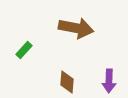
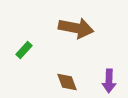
brown diamond: rotated 25 degrees counterclockwise
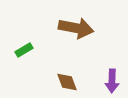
green rectangle: rotated 18 degrees clockwise
purple arrow: moved 3 px right
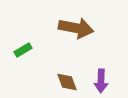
green rectangle: moved 1 px left
purple arrow: moved 11 px left
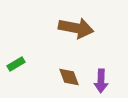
green rectangle: moved 7 px left, 14 px down
brown diamond: moved 2 px right, 5 px up
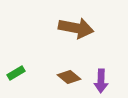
green rectangle: moved 9 px down
brown diamond: rotated 30 degrees counterclockwise
